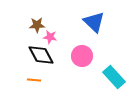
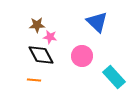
blue triangle: moved 3 px right
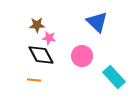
pink star: moved 1 px left, 1 px down
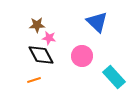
orange line: rotated 24 degrees counterclockwise
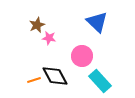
brown star: rotated 21 degrees counterclockwise
black diamond: moved 14 px right, 21 px down
cyan rectangle: moved 14 px left, 4 px down
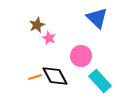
blue triangle: moved 4 px up
pink star: rotated 16 degrees clockwise
pink circle: moved 1 px left
orange line: moved 1 px right, 3 px up
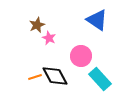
blue triangle: moved 2 px down; rotated 10 degrees counterclockwise
cyan rectangle: moved 2 px up
